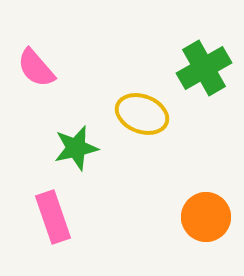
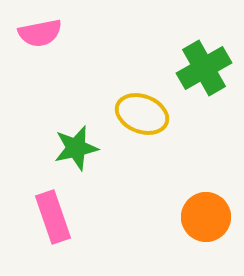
pink semicircle: moved 4 px right, 35 px up; rotated 60 degrees counterclockwise
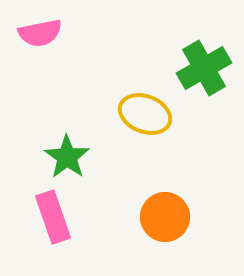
yellow ellipse: moved 3 px right
green star: moved 9 px left, 9 px down; rotated 24 degrees counterclockwise
orange circle: moved 41 px left
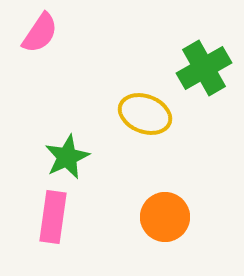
pink semicircle: rotated 45 degrees counterclockwise
green star: rotated 12 degrees clockwise
pink rectangle: rotated 27 degrees clockwise
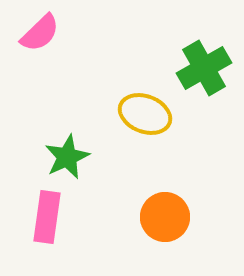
pink semicircle: rotated 12 degrees clockwise
pink rectangle: moved 6 px left
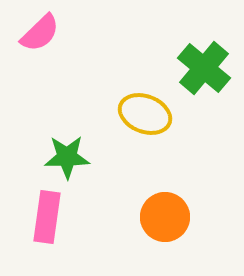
green cross: rotated 20 degrees counterclockwise
green star: rotated 24 degrees clockwise
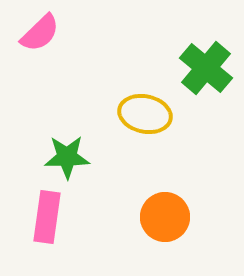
green cross: moved 2 px right
yellow ellipse: rotated 9 degrees counterclockwise
